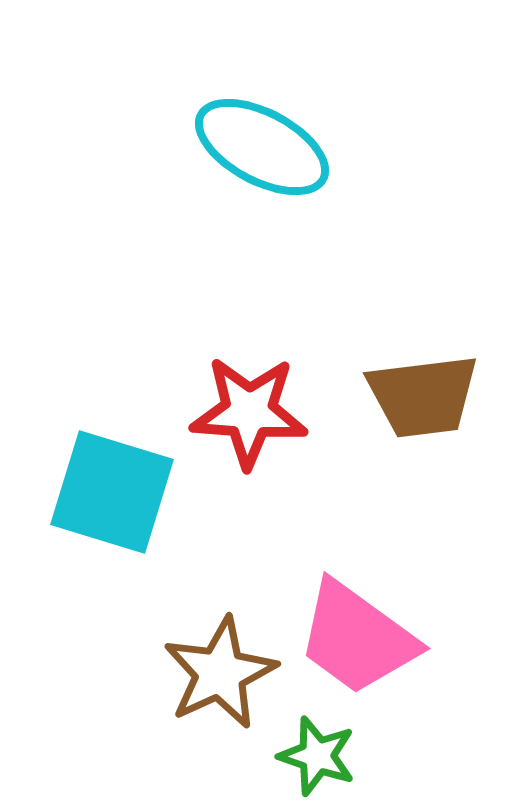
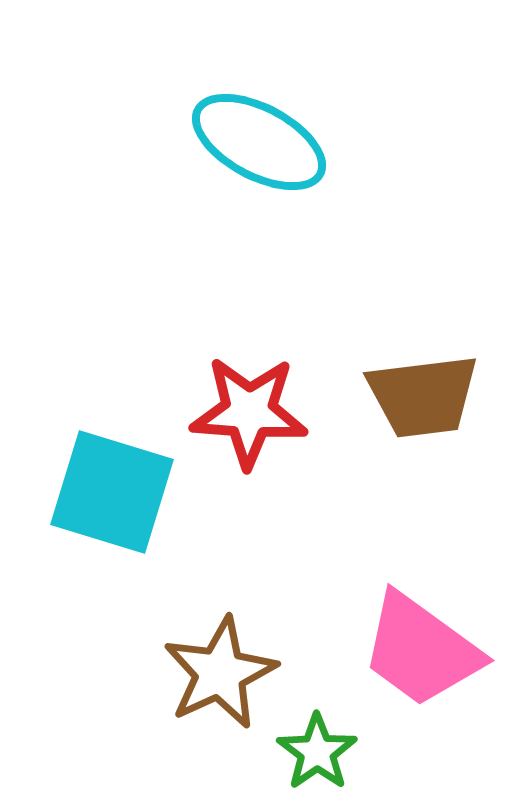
cyan ellipse: moved 3 px left, 5 px up
pink trapezoid: moved 64 px right, 12 px down
green star: moved 4 px up; rotated 18 degrees clockwise
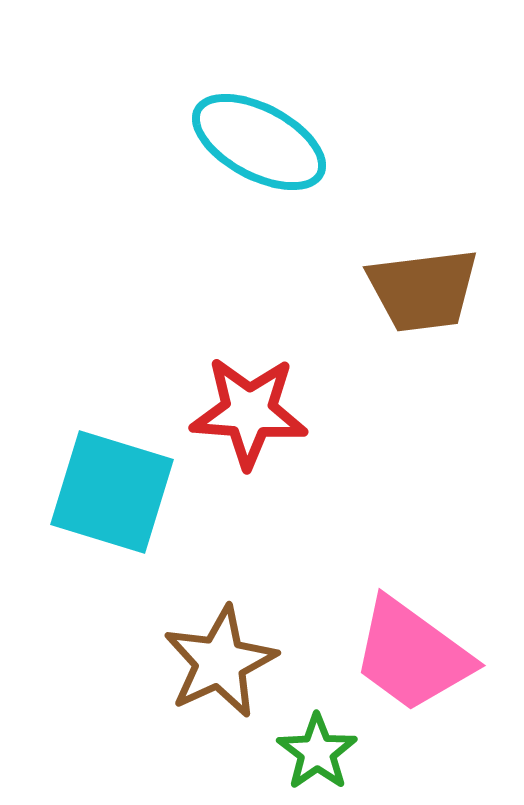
brown trapezoid: moved 106 px up
pink trapezoid: moved 9 px left, 5 px down
brown star: moved 11 px up
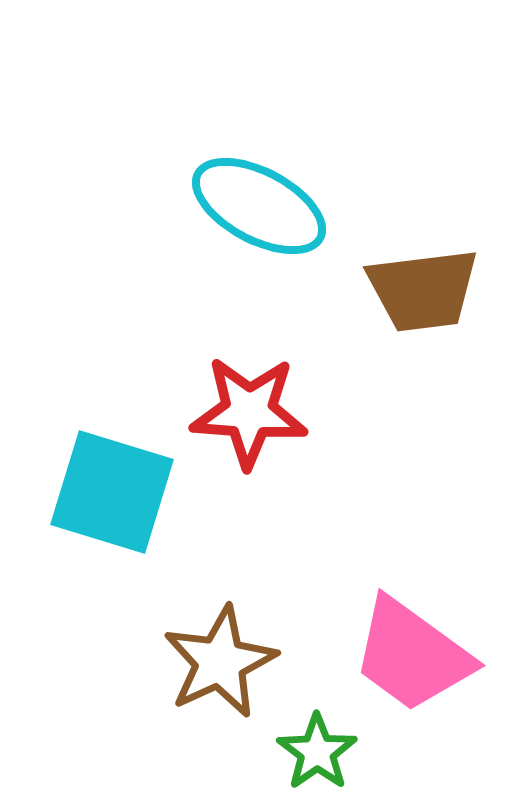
cyan ellipse: moved 64 px down
